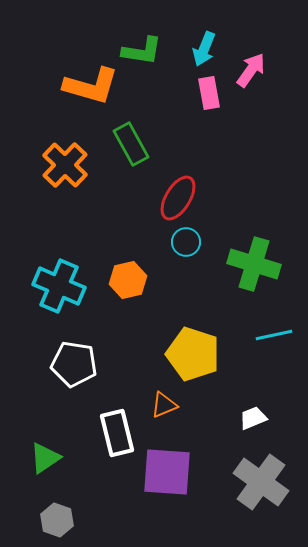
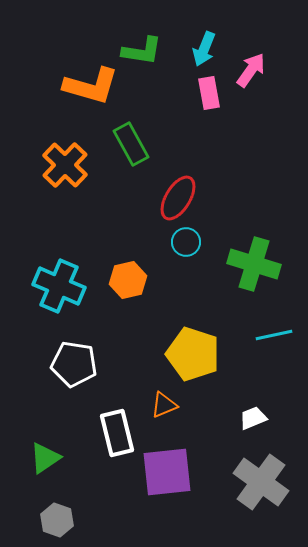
purple square: rotated 10 degrees counterclockwise
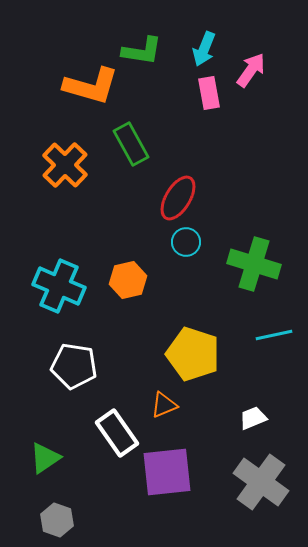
white pentagon: moved 2 px down
white rectangle: rotated 21 degrees counterclockwise
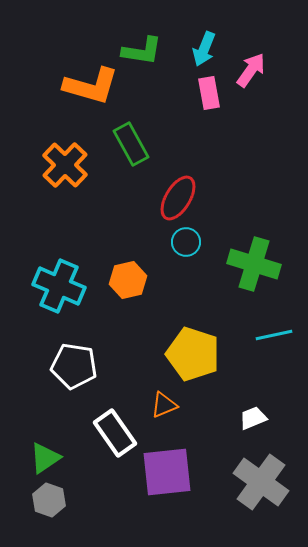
white rectangle: moved 2 px left
gray hexagon: moved 8 px left, 20 px up
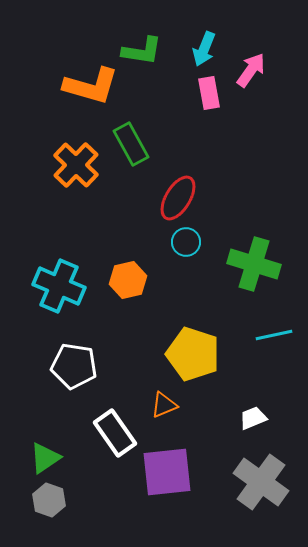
orange cross: moved 11 px right
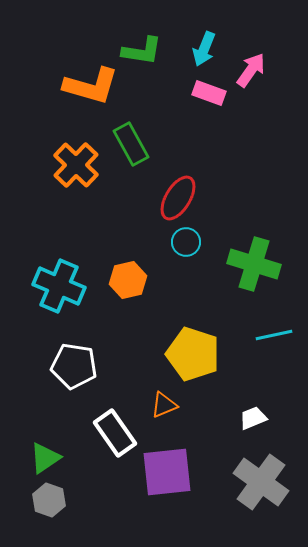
pink rectangle: rotated 60 degrees counterclockwise
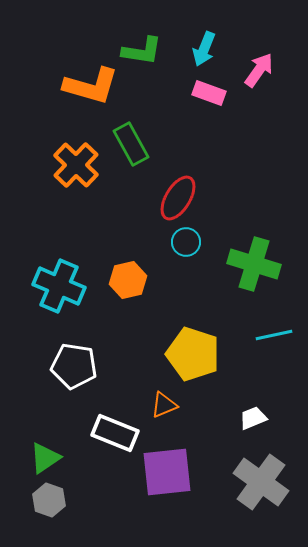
pink arrow: moved 8 px right
white rectangle: rotated 33 degrees counterclockwise
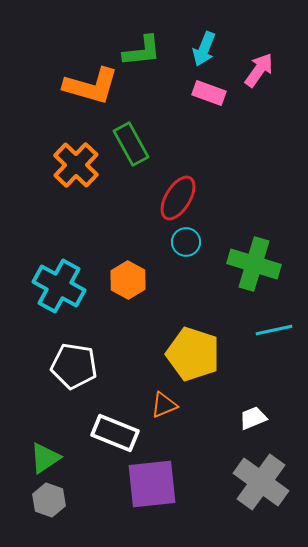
green L-shape: rotated 15 degrees counterclockwise
orange hexagon: rotated 18 degrees counterclockwise
cyan cross: rotated 6 degrees clockwise
cyan line: moved 5 px up
purple square: moved 15 px left, 12 px down
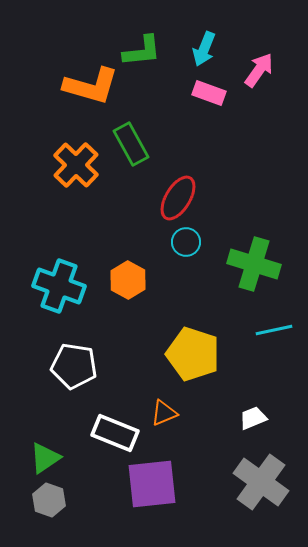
cyan cross: rotated 9 degrees counterclockwise
orange triangle: moved 8 px down
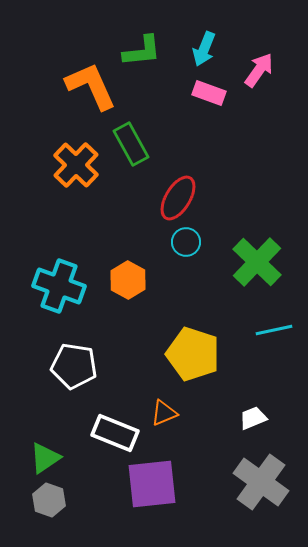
orange L-shape: rotated 130 degrees counterclockwise
green cross: moved 3 px right, 2 px up; rotated 27 degrees clockwise
